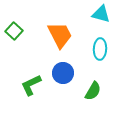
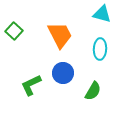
cyan triangle: moved 1 px right
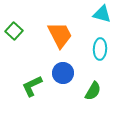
green L-shape: moved 1 px right, 1 px down
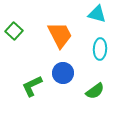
cyan triangle: moved 5 px left
green semicircle: moved 2 px right; rotated 24 degrees clockwise
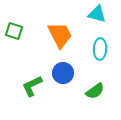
green square: rotated 24 degrees counterclockwise
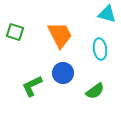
cyan triangle: moved 10 px right
green square: moved 1 px right, 1 px down
cyan ellipse: rotated 10 degrees counterclockwise
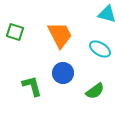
cyan ellipse: rotated 50 degrees counterclockwise
green L-shape: rotated 100 degrees clockwise
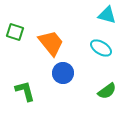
cyan triangle: moved 1 px down
orange trapezoid: moved 9 px left, 8 px down; rotated 12 degrees counterclockwise
cyan ellipse: moved 1 px right, 1 px up
green L-shape: moved 7 px left, 5 px down
green semicircle: moved 12 px right
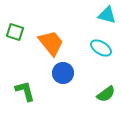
green semicircle: moved 1 px left, 3 px down
